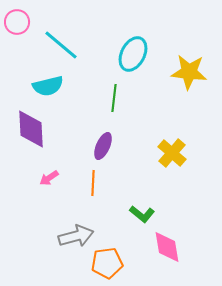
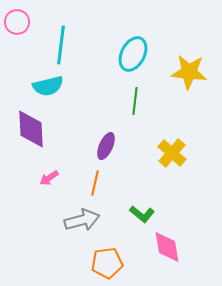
cyan line: rotated 57 degrees clockwise
green line: moved 21 px right, 3 px down
purple ellipse: moved 3 px right
orange line: moved 2 px right; rotated 10 degrees clockwise
gray arrow: moved 6 px right, 16 px up
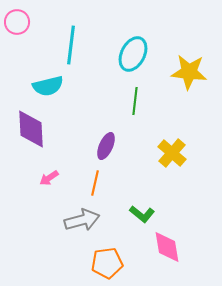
cyan line: moved 10 px right
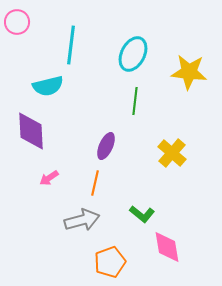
purple diamond: moved 2 px down
orange pentagon: moved 3 px right, 1 px up; rotated 12 degrees counterclockwise
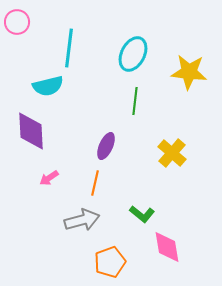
cyan line: moved 2 px left, 3 px down
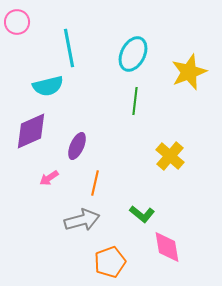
cyan line: rotated 18 degrees counterclockwise
yellow star: rotated 27 degrees counterclockwise
purple diamond: rotated 69 degrees clockwise
purple ellipse: moved 29 px left
yellow cross: moved 2 px left, 3 px down
